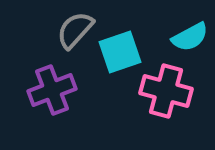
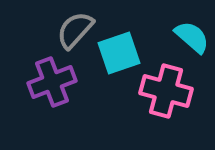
cyan semicircle: moved 2 px right; rotated 111 degrees counterclockwise
cyan square: moved 1 px left, 1 px down
purple cross: moved 8 px up
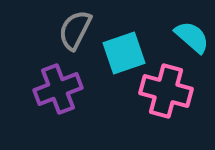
gray semicircle: rotated 15 degrees counterclockwise
cyan square: moved 5 px right
purple cross: moved 6 px right, 7 px down
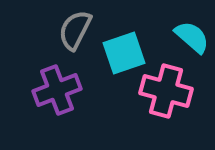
purple cross: moved 1 px left, 1 px down
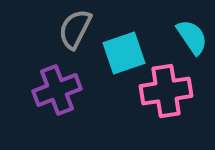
gray semicircle: moved 1 px up
cyan semicircle: rotated 15 degrees clockwise
pink cross: rotated 24 degrees counterclockwise
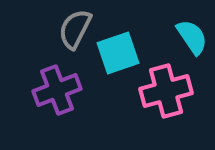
cyan square: moved 6 px left
pink cross: rotated 6 degrees counterclockwise
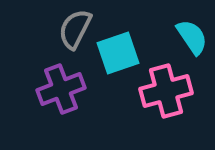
purple cross: moved 4 px right, 1 px up
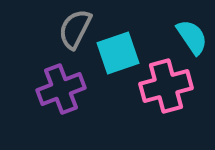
pink cross: moved 5 px up
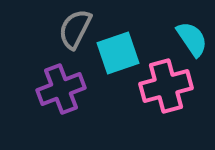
cyan semicircle: moved 2 px down
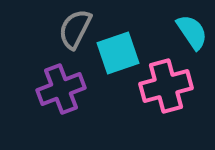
cyan semicircle: moved 7 px up
